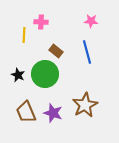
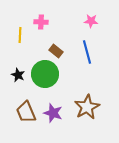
yellow line: moved 4 px left
brown star: moved 2 px right, 2 px down
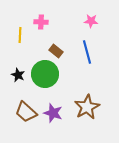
brown trapezoid: rotated 25 degrees counterclockwise
